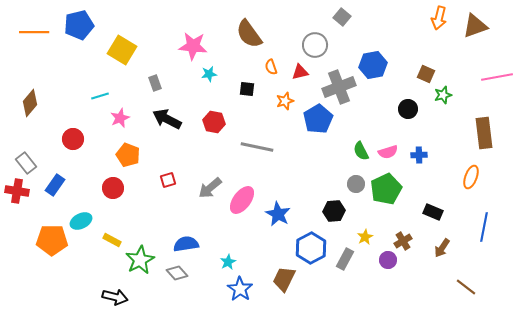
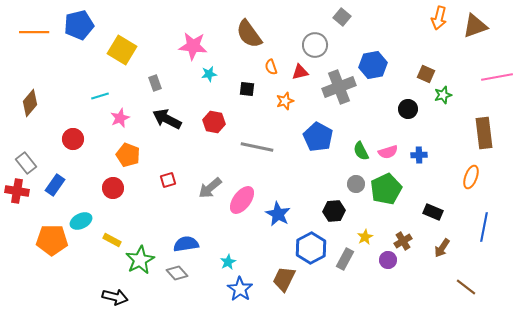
blue pentagon at (318, 119): moved 18 px down; rotated 12 degrees counterclockwise
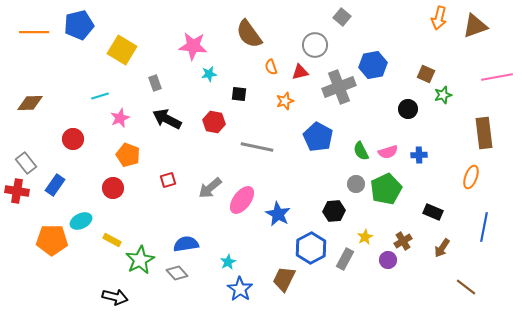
black square at (247, 89): moved 8 px left, 5 px down
brown diamond at (30, 103): rotated 48 degrees clockwise
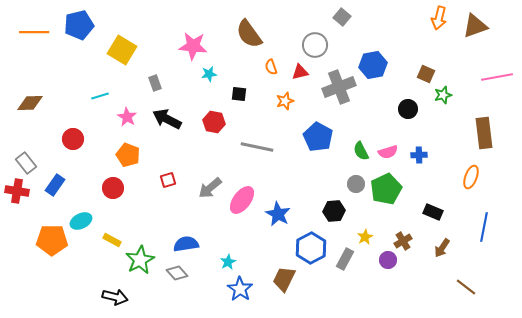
pink star at (120, 118): moved 7 px right, 1 px up; rotated 18 degrees counterclockwise
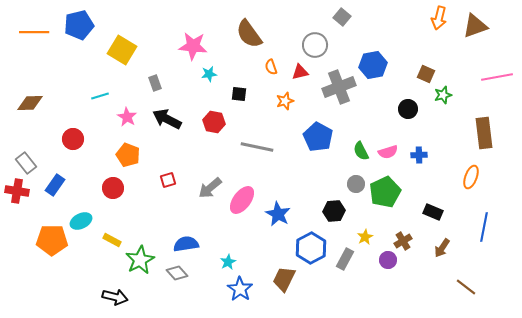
green pentagon at (386, 189): moved 1 px left, 3 px down
